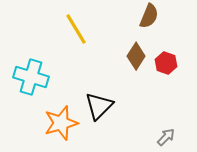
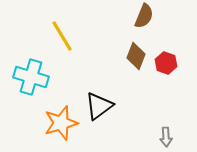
brown semicircle: moved 5 px left
yellow line: moved 14 px left, 7 px down
brown diamond: rotated 12 degrees counterclockwise
black triangle: rotated 8 degrees clockwise
gray arrow: rotated 132 degrees clockwise
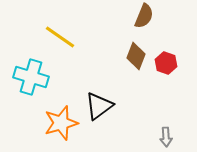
yellow line: moved 2 px left, 1 px down; rotated 24 degrees counterclockwise
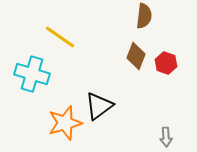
brown semicircle: rotated 15 degrees counterclockwise
cyan cross: moved 1 px right, 3 px up
orange star: moved 4 px right
